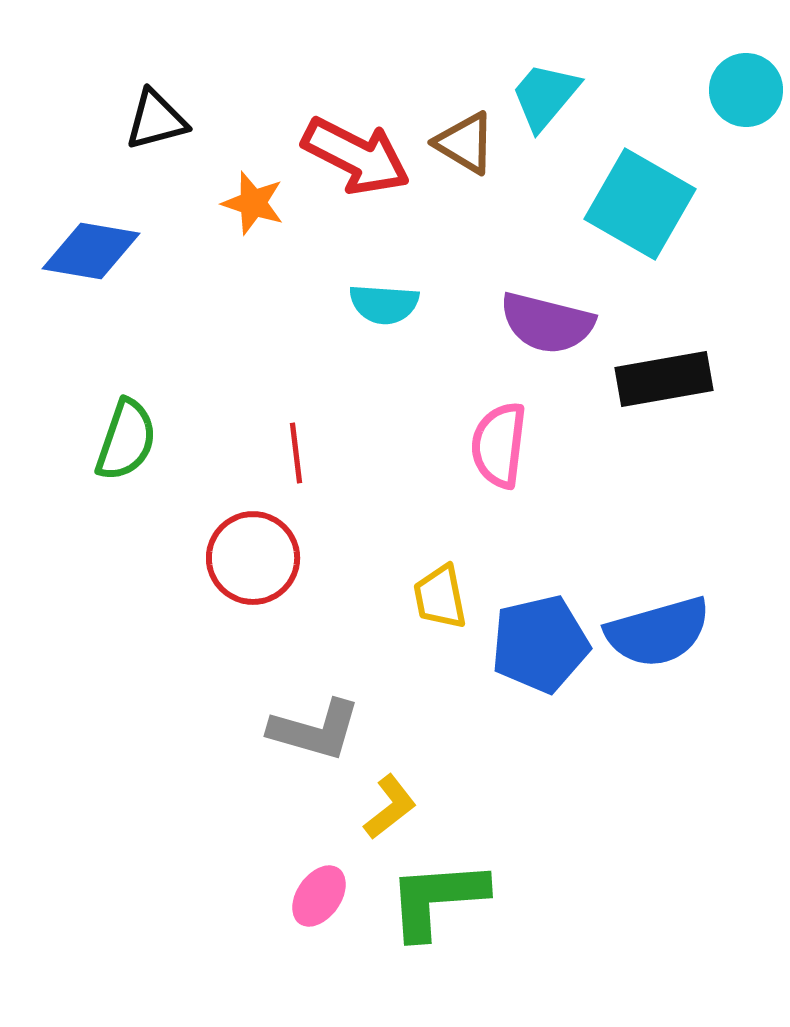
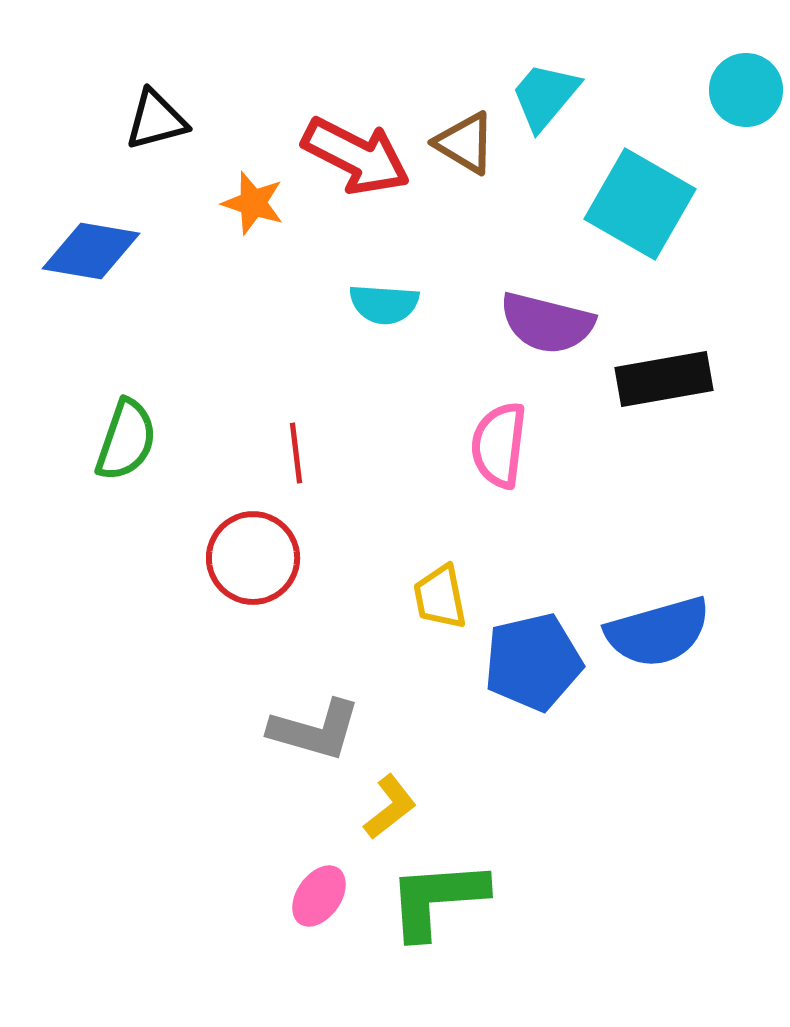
blue pentagon: moved 7 px left, 18 px down
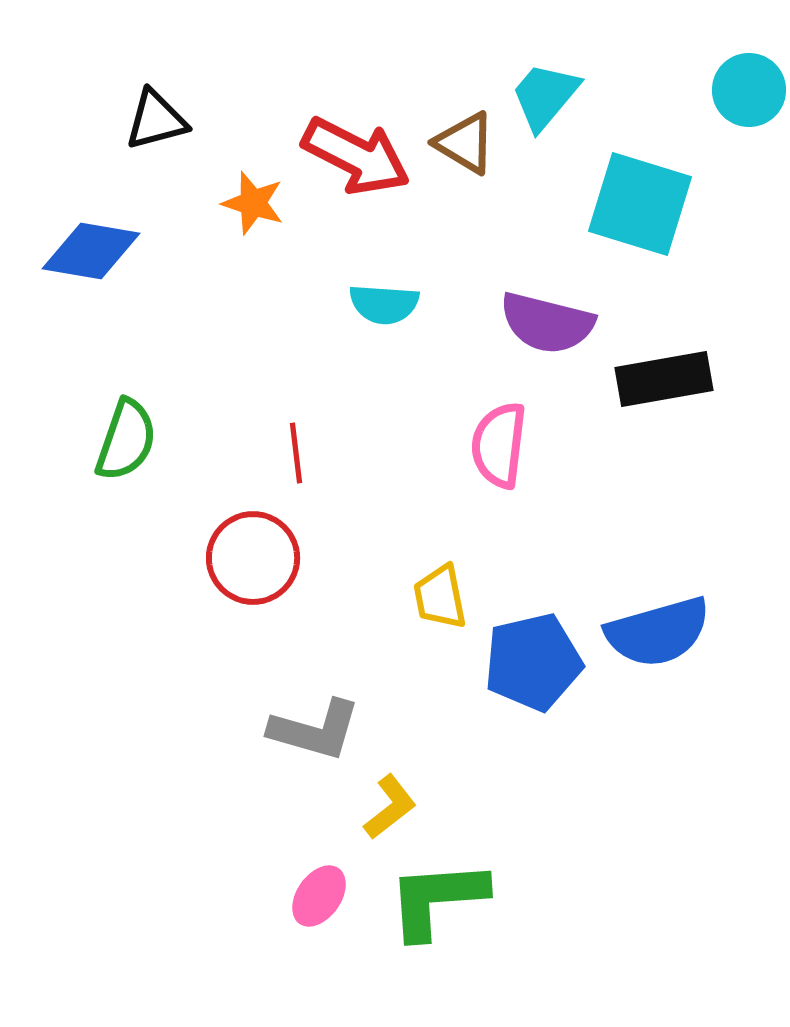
cyan circle: moved 3 px right
cyan square: rotated 13 degrees counterclockwise
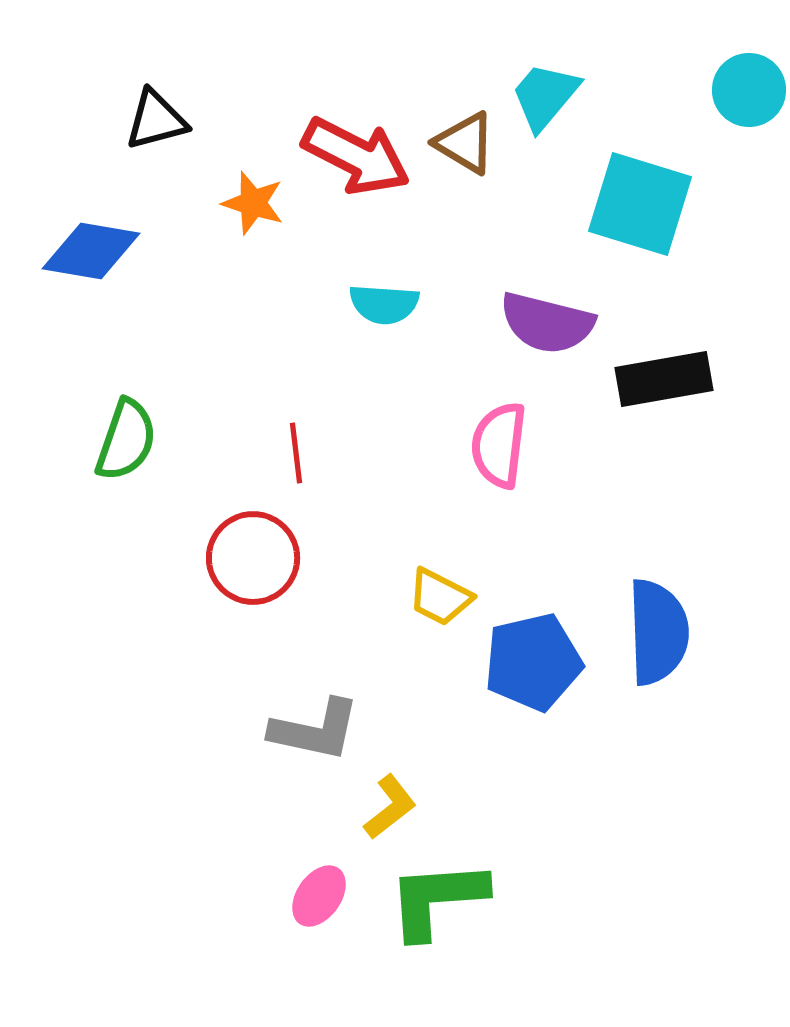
yellow trapezoid: rotated 52 degrees counterclockwise
blue semicircle: rotated 76 degrees counterclockwise
gray L-shape: rotated 4 degrees counterclockwise
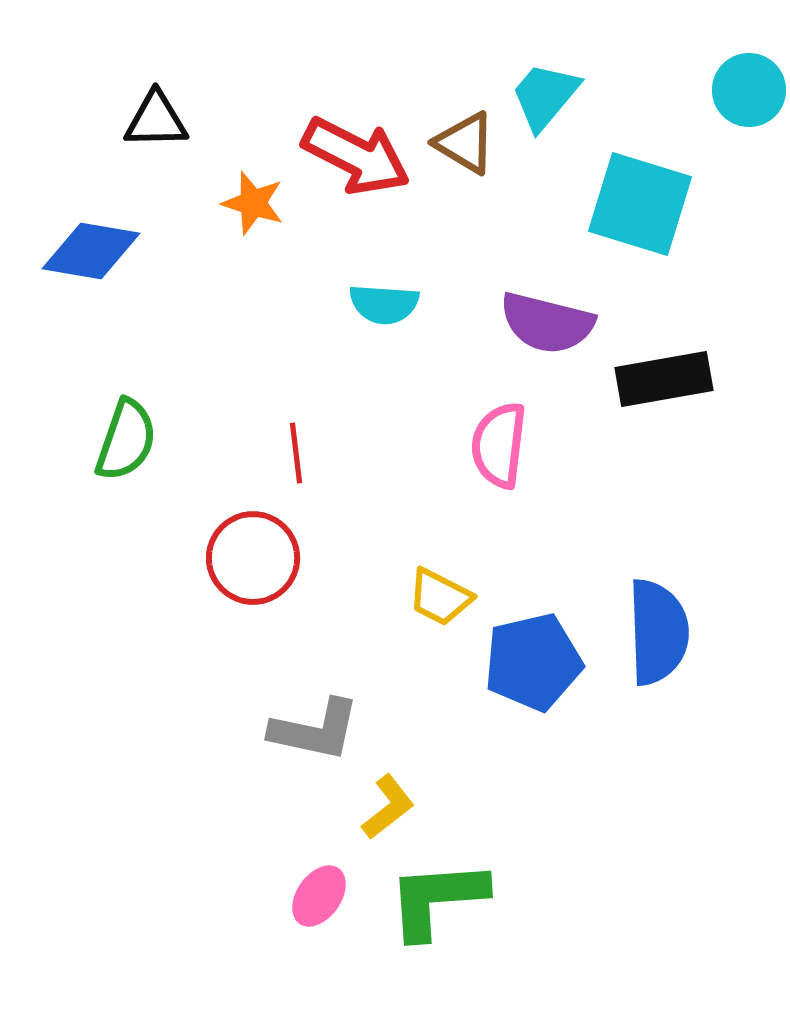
black triangle: rotated 14 degrees clockwise
yellow L-shape: moved 2 px left
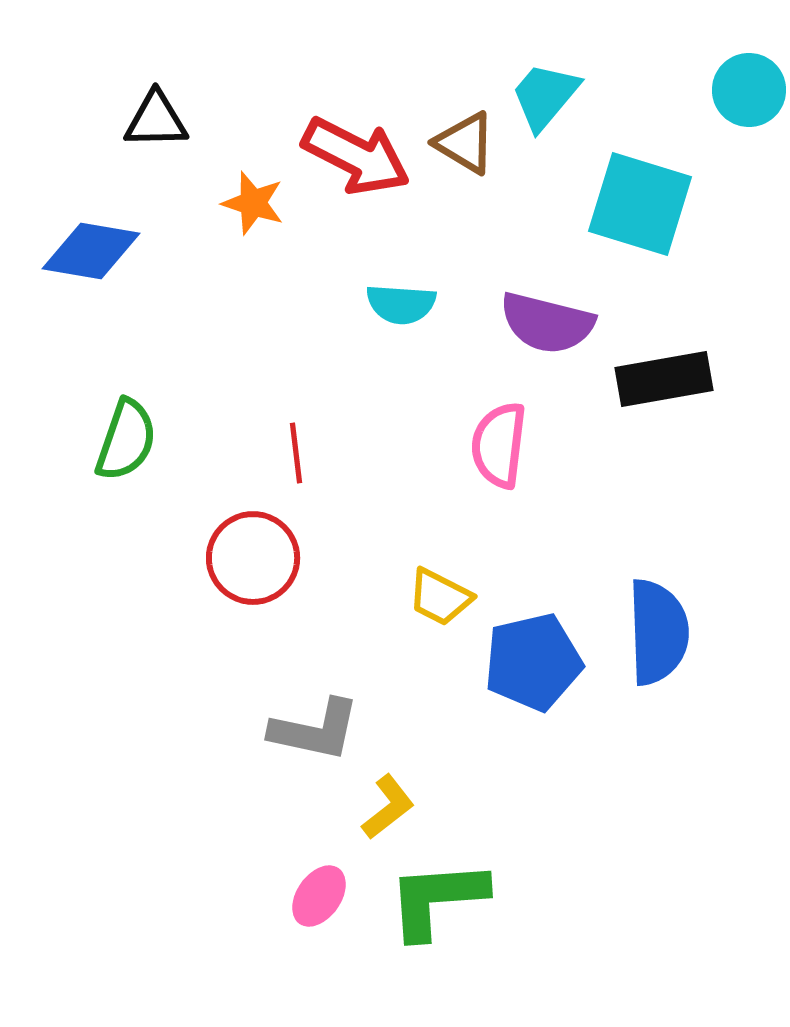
cyan semicircle: moved 17 px right
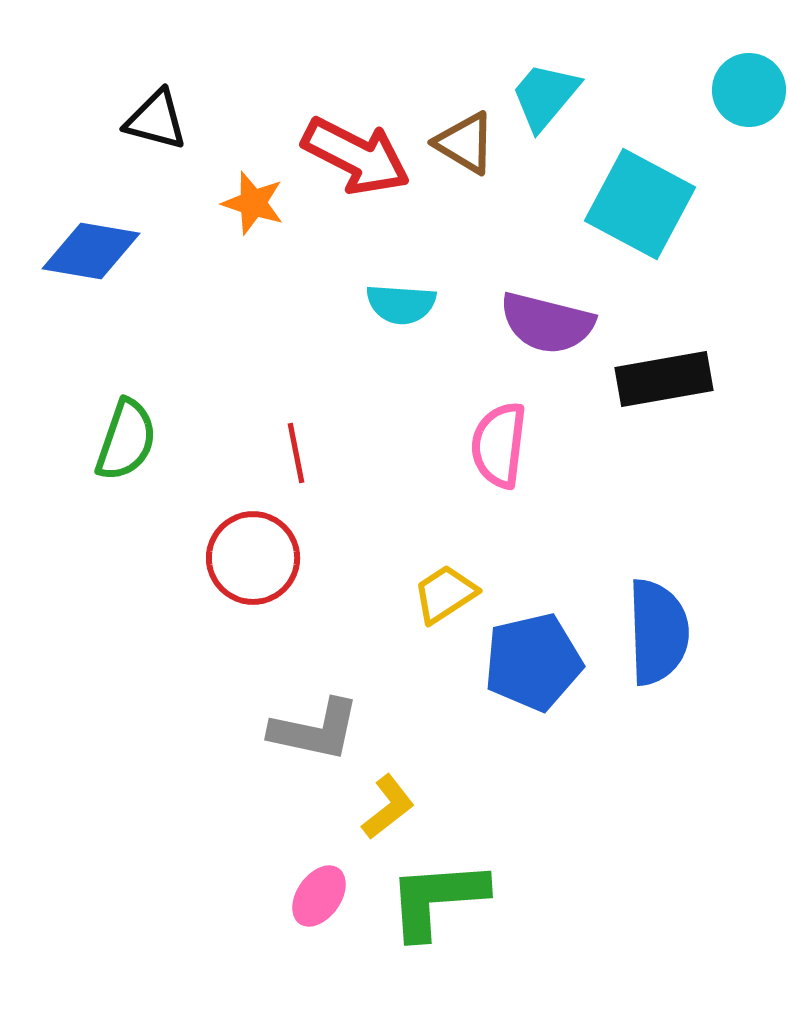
black triangle: rotated 16 degrees clockwise
cyan square: rotated 11 degrees clockwise
red line: rotated 4 degrees counterclockwise
yellow trapezoid: moved 5 px right, 3 px up; rotated 120 degrees clockwise
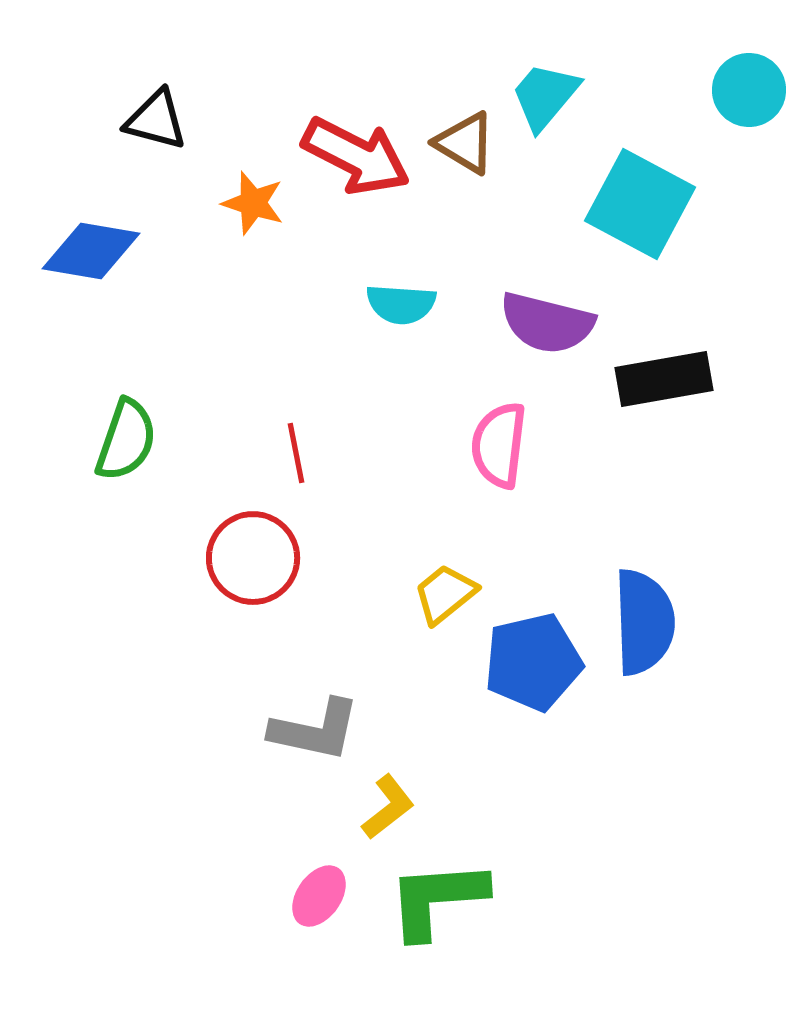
yellow trapezoid: rotated 6 degrees counterclockwise
blue semicircle: moved 14 px left, 10 px up
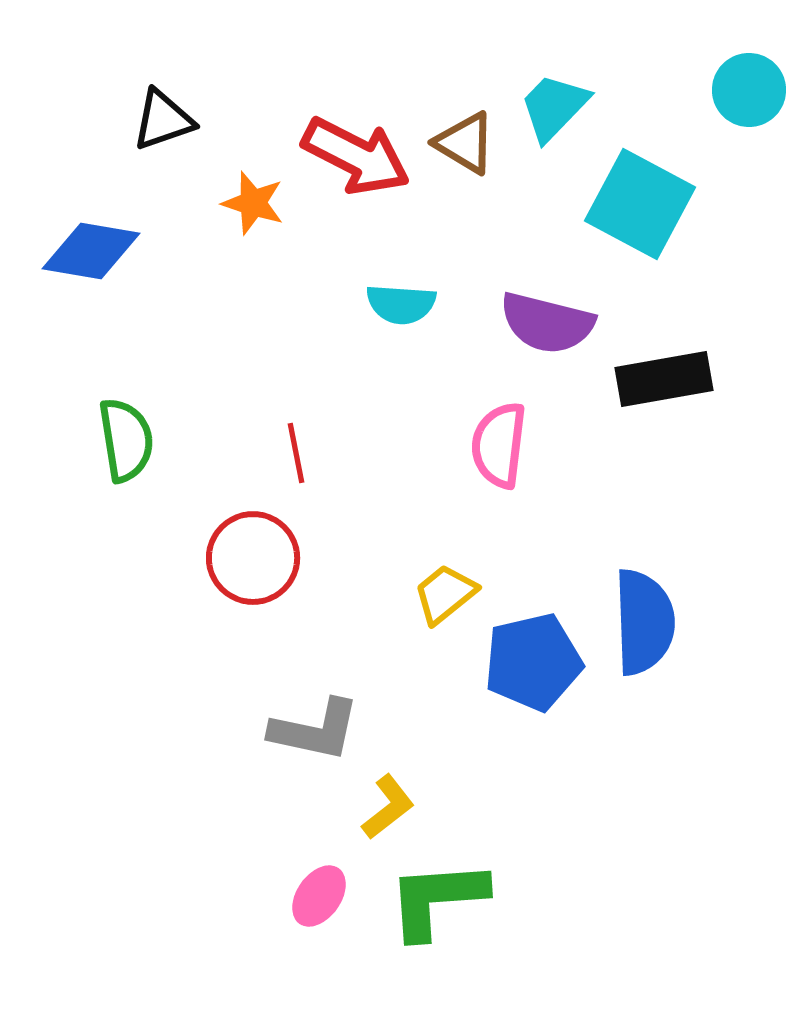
cyan trapezoid: moved 9 px right, 11 px down; rotated 4 degrees clockwise
black triangle: moved 7 px right; rotated 34 degrees counterclockwise
green semicircle: rotated 28 degrees counterclockwise
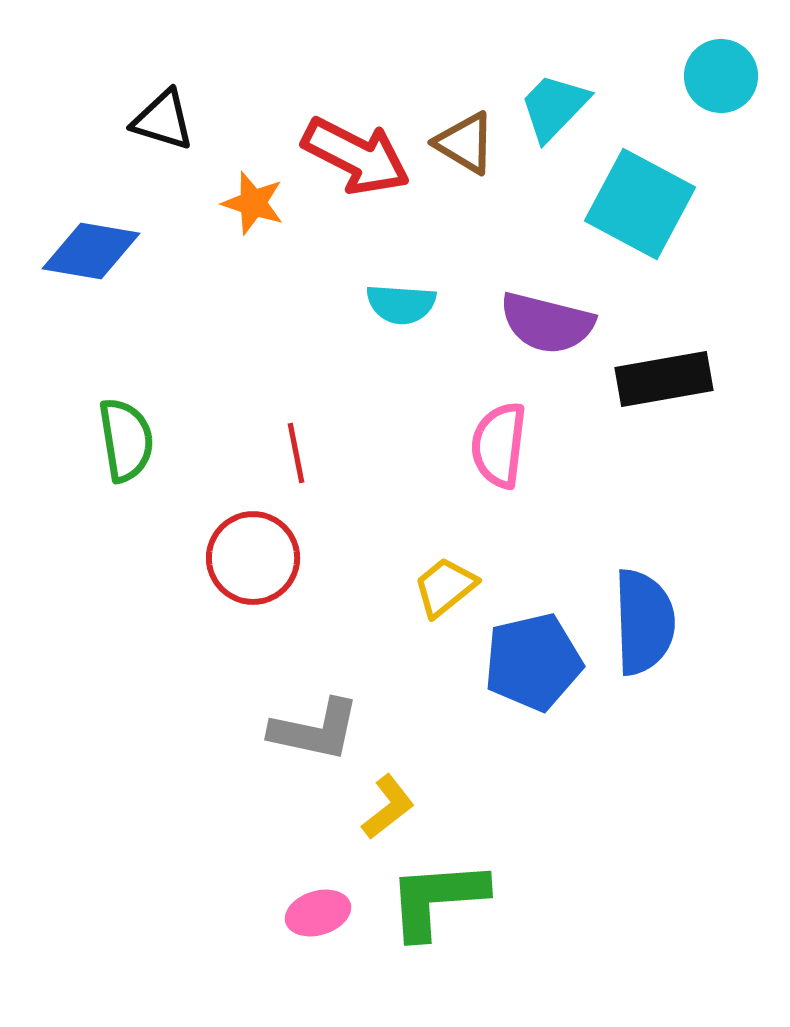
cyan circle: moved 28 px left, 14 px up
black triangle: rotated 36 degrees clockwise
yellow trapezoid: moved 7 px up
pink ellipse: moved 1 px left, 17 px down; rotated 38 degrees clockwise
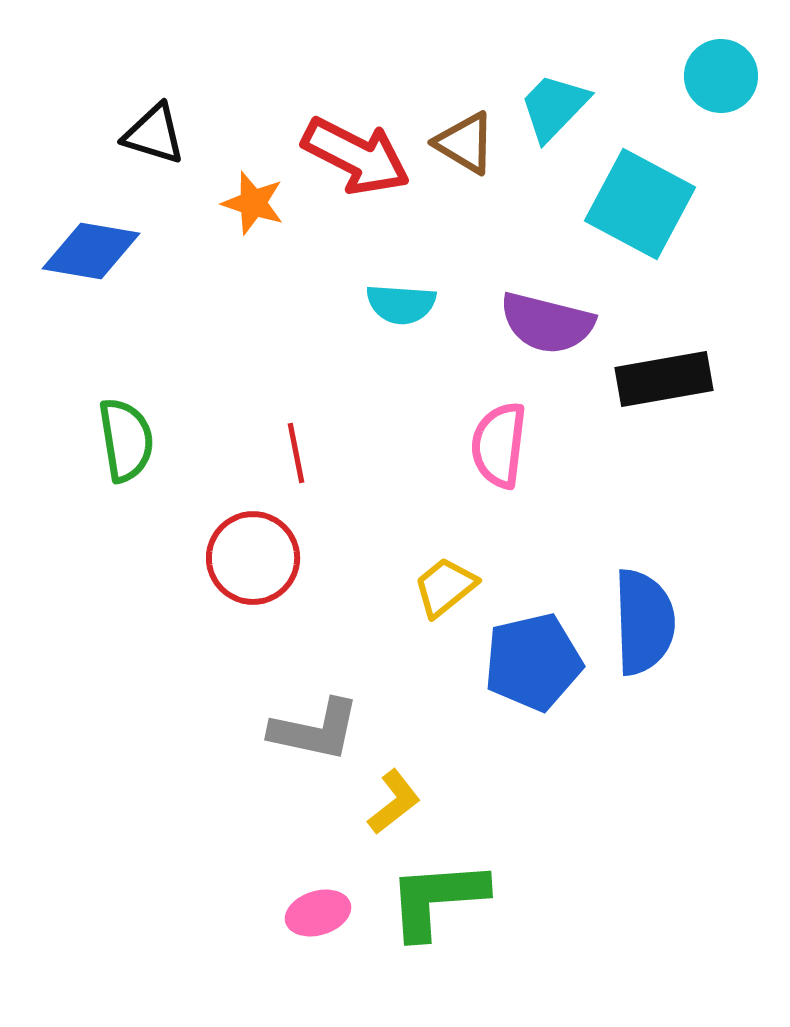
black triangle: moved 9 px left, 14 px down
yellow L-shape: moved 6 px right, 5 px up
